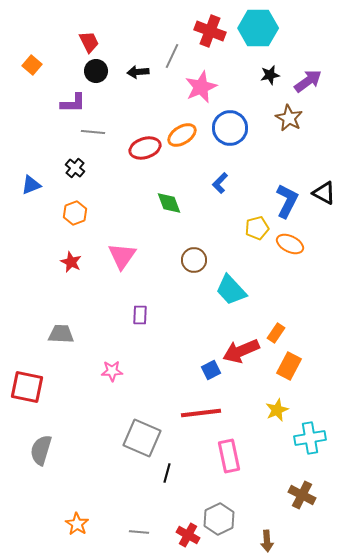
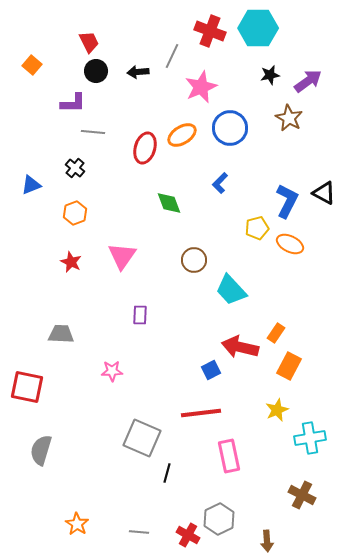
red ellipse at (145, 148): rotated 56 degrees counterclockwise
red arrow at (241, 351): moved 1 px left, 4 px up; rotated 36 degrees clockwise
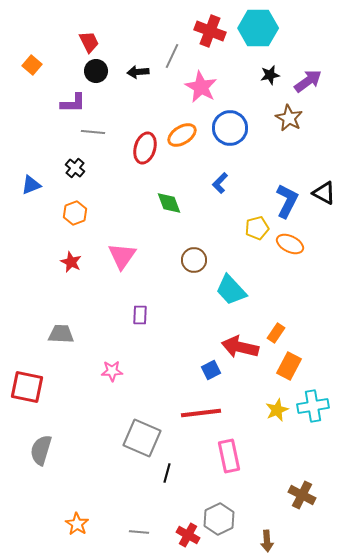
pink star at (201, 87): rotated 20 degrees counterclockwise
cyan cross at (310, 438): moved 3 px right, 32 px up
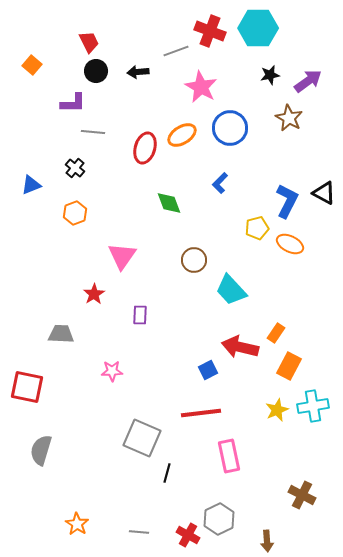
gray line at (172, 56): moved 4 px right, 5 px up; rotated 45 degrees clockwise
red star at (71, 262): moved 23 px right, 32 px down; rotated 15 degrees clockwise
blue square at (211, 370): moved 3 px left
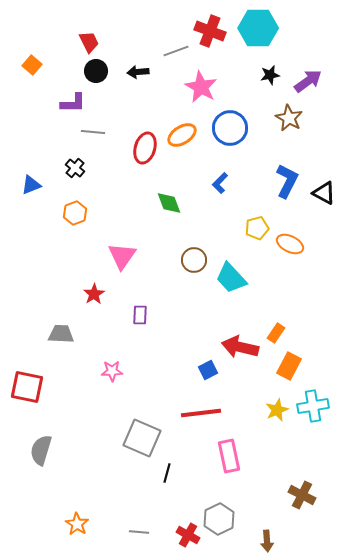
blue L-shape at (287, 201): moved 20 px up
cyan trapezoid at (231, 290): moved 12 px up
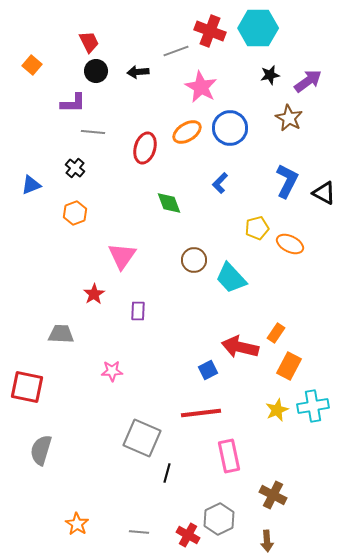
orange ellipse at (182, 135): moved 5 px right, 3 px up
purple rectangle at (140, 315): moved 2 px left, 4 px up
brown cross at (302, 495): moved 29 px left
